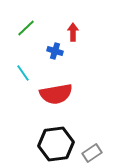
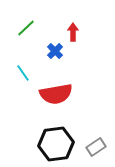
blue cross: rotated 28 degrees clockwise
gray rectangle: moved 4 px right, 6 px up
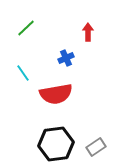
red arrow: moved 15 px right
blue cross: moved 11 px right, 7 px down; rotated 21 degrees clockwise
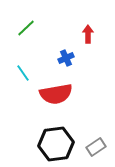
red arrow: moved 2 px down
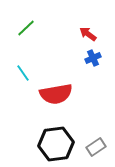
red arrow: rotated 54 degrees counterclockwise
blue cross: moved 27 px right
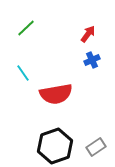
red arrow: rotated 90 degrees clockwise
blue cross: moved 1 px left, 2 px down
black hexagon: moved 1 px left, 2 px down; rotated 12 degrees counterclockwise
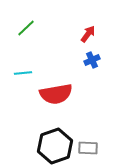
cyan line: rotated 60 degrees counterclockwise
gray rectangle: moved 8 px left, 1 px down; rotated 36 degrees clockwise
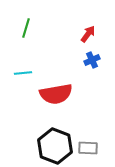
green line: rotated 30 degrees counterclockwise
black hexagon: rotated 20 degrees counterclockwise
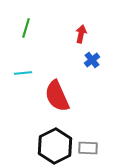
red arrow: moved 7 px left; rotated 24 degrees counterclockwise
blue cross: rotated 14 degrees counterclockwise
red semicircle: moved 1 px right, 2 px down; rotated 76 degrees clockwise
black hexagon: rotated 12 degrees clockwise
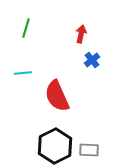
gray rectangle: moved 1 px right, 2 px down
